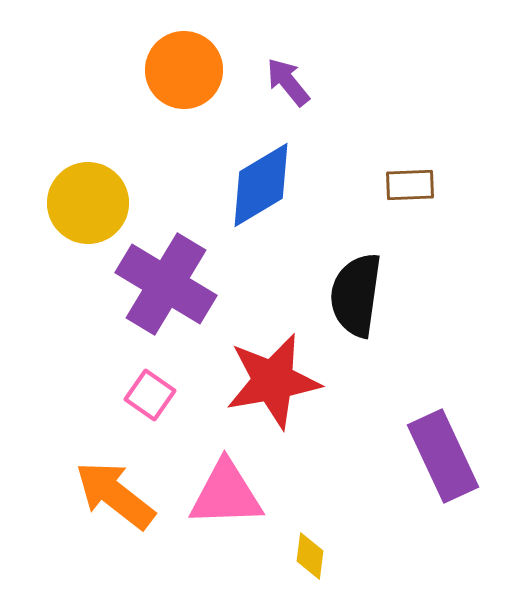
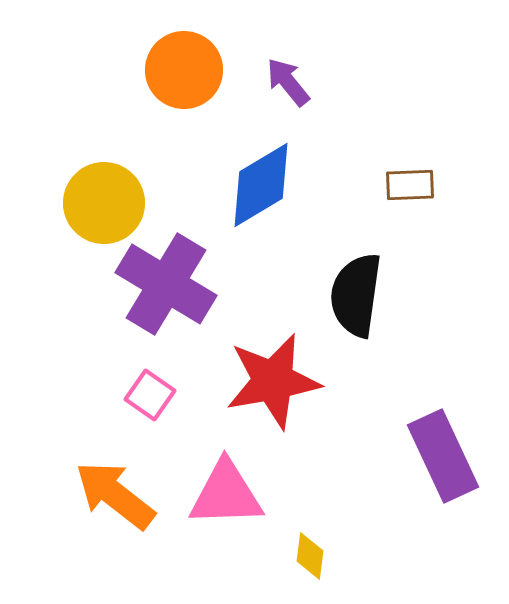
yellow circle: moved 16 px right
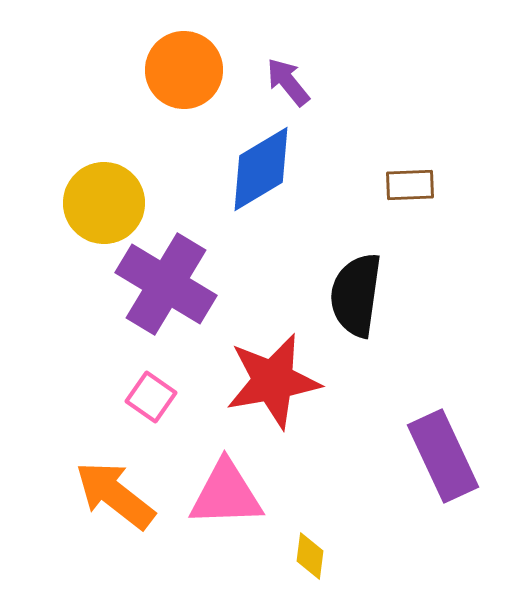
blue diamond: moved 16 px up
pink square: moved 1 px right, 2 px down
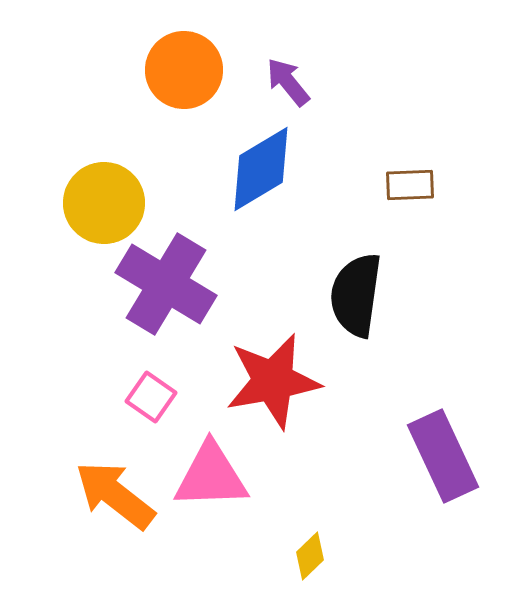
pink triangle: moved 15 px left, 18 px up
yellow diamond: rotated 39 degrees clockwise
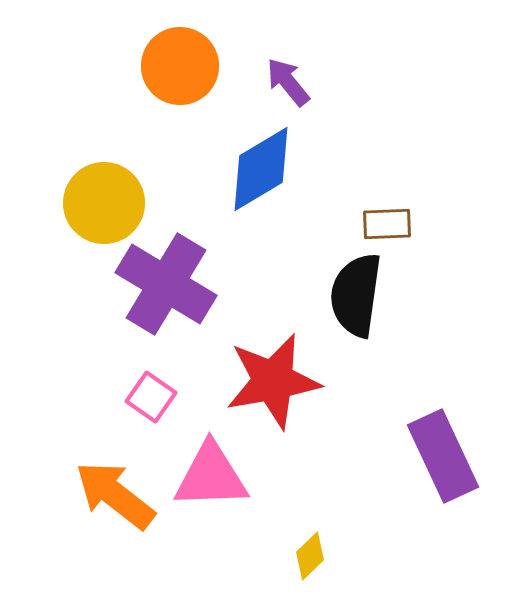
orange circle: moved 4 px left, 4 px up
brown rectangle: moved 23 px left, 39 px down
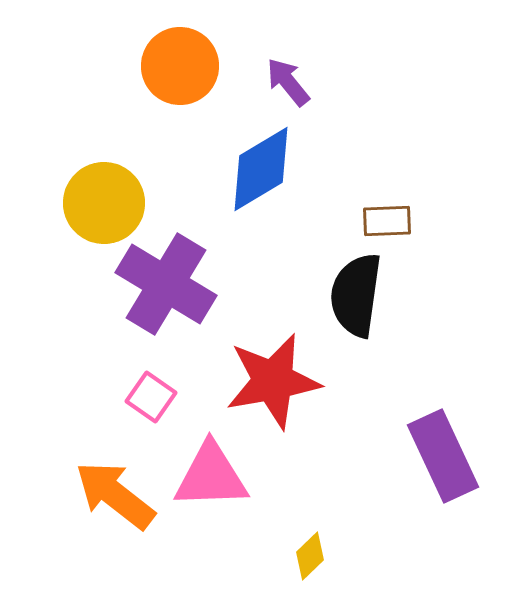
brown rectangle: moved 3 px up
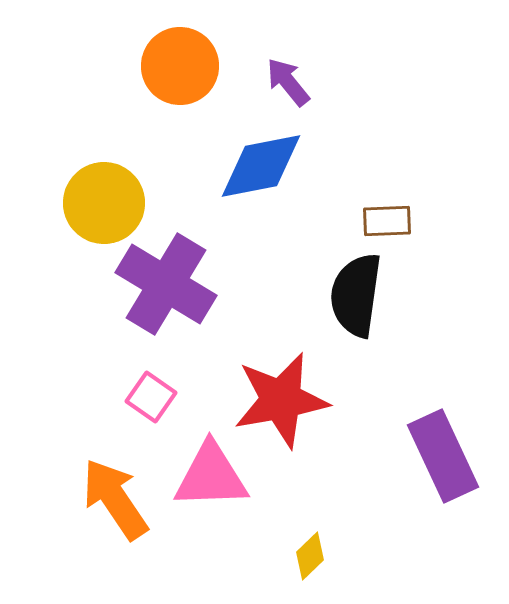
blue diamond: moved 3 px up; rotated 20 degrees clockwise
red star: moved 8 px right, 19 px down
orange arrow: moved 4 px down; rotated 18 degrees clockwise
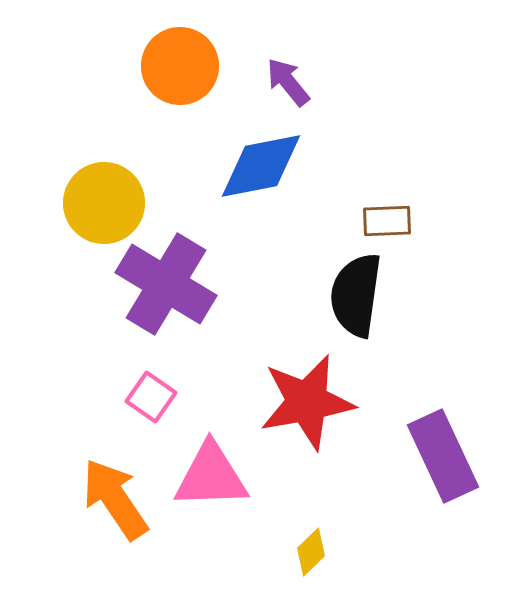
red star: moved 26 px right, 2 px down
yellow diamond: moved 1 px right, 4 px up
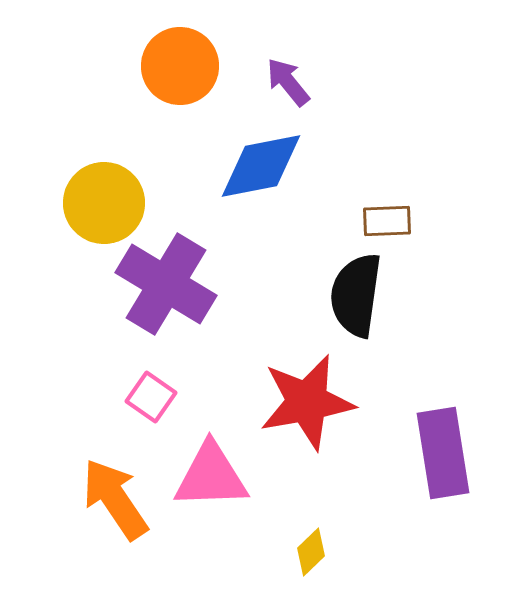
purple rectangle: moved 3 px up; rotated 16 degrees clockwise
